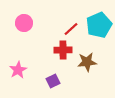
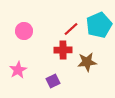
pink circle: moved 8 px down
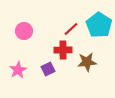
cyan pentagon: rotated 15 degrees counterclockwise
purple square: moved 5 px left, 12 px up
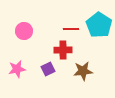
red line: rotated 42 degrees clockwise
brown star: moved 4 px left, 9 px down
pink star: moved 1 px left, 1 px up; rotated 18 degrees clockwise
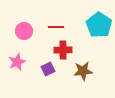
red line: moved 15 px left, 2 px up
pink star: moved 7 px up; rotated 12 degrees counterclockwise
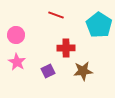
red line: moved 12 px up; rotated 21 degrees clockwise
pink circle: moved 8 px left, 4 px down
red cross: moved 3 px right, 2 px up
pink star: rotated 18 degrees counterclockwise
purple square: moved 2 px down
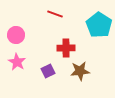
red line: moved 1 px left, 1 px up
brown star: moved 3 px left
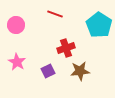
pink circle: moved 10 px up
red cross: rotated 18 degrees counterclockwise
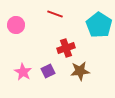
pink star: moved 6 px right, 10 px down
